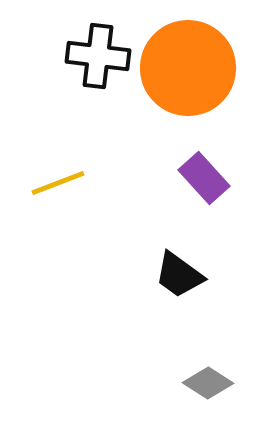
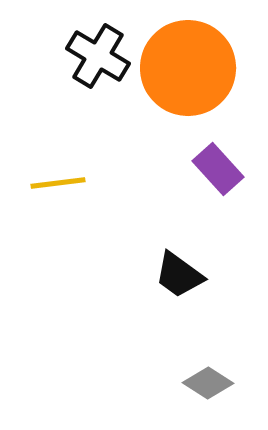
black cross: rotated 24 degrees clockwise
purple rectangle: moved 14 px right, 9 px up
yellow line: rotated 14 degrees clockwise
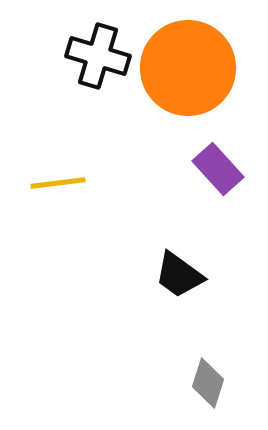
black cross: rotated 14 degrees counterclockwise
gray diamond: rotated 75 degrees clockwise
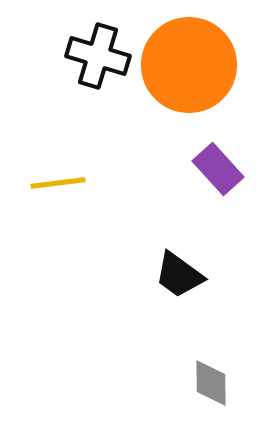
orange circle: moved 1 px right, 3 px up
gray diamond: moved 3 px right; rotated 18 degrees counterclockwise
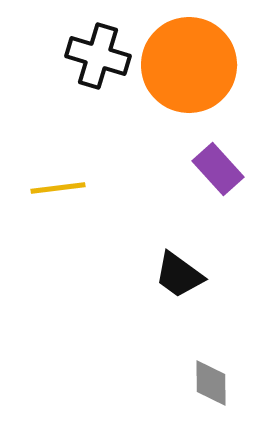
yellow line: moved 5 px down
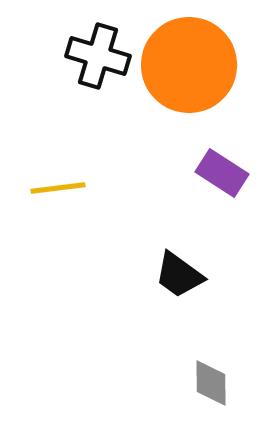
purple rectangle: moved 4 px right, 4 px down; rotated 15 degrees counterclockwise
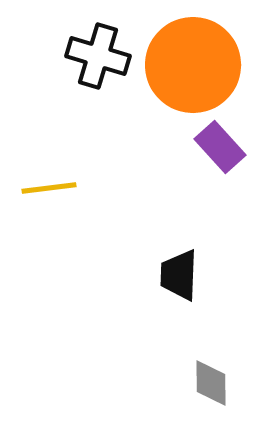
orange circle: moved 4 px right
purple rectangle: moved 2 px left, 26 px up; rotated 15 degrees clockwise
yellow line: moved 9 px left
black trapezoid: rotated 56 degrees clockwise
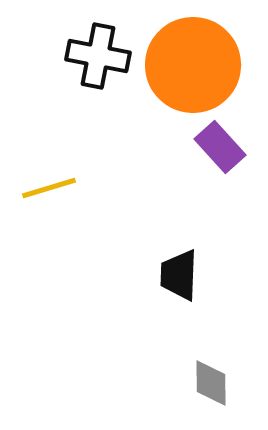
black cross: rotated 6 degrees counterclockwise
yellow line: rotated 10 degrees counterclockwise
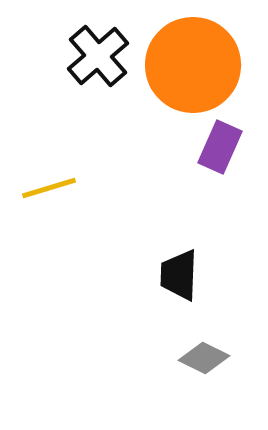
black cross: rotated 38 degrees clockwise
purple rectangle: rotated 66 degrees clockwise
gray diamond: moved 7 px left, 25 px up; rotated 63 degrees counterclockwise
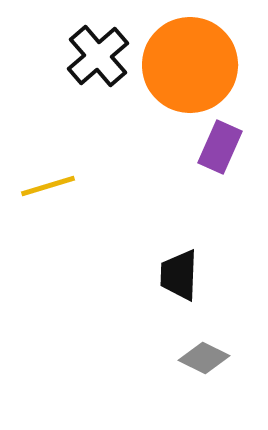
orange circle: moved 3 px left
yellow line: moved 1 px left, 2 px up
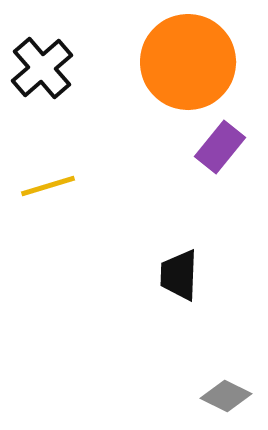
black cross: moved 56 px left, 12 px down
orange circle: moved 2 px left, 3 px up
purple rectangle: rotated 15 degrees clockwise
gray diamond: moved 22 px right, 38 px down
